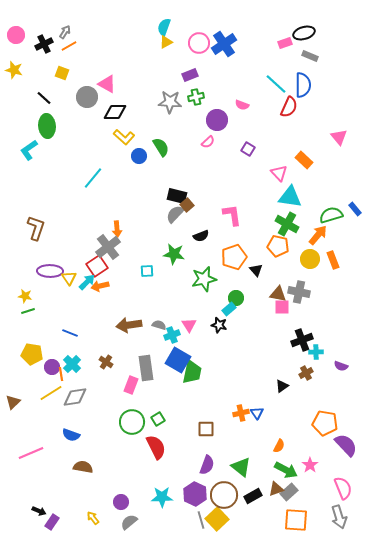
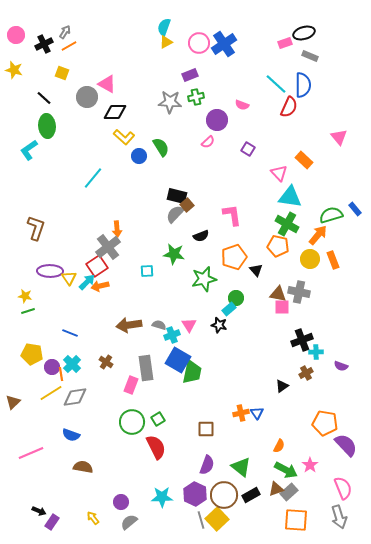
black rectangle at (253, 496): moved 2 px left, 1 px up
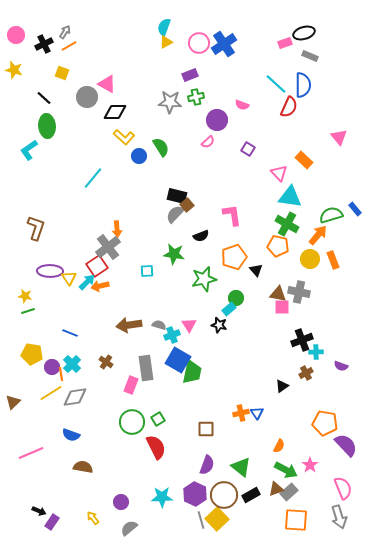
gray semicircle at (129, 522): moved 6 px down
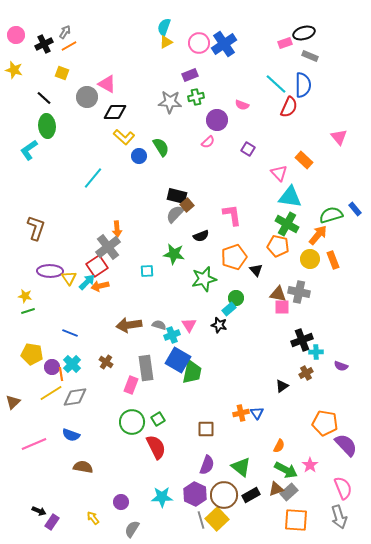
pink line at (31, 453): moved 3 px right, 9 px up
gray semicircle at (129, 528): moved 3 px right, 1 px down; rotated 18 degrees counterclockwise
